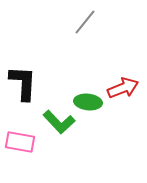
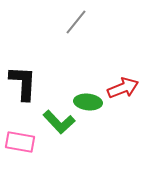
gray line: moved 9 px left
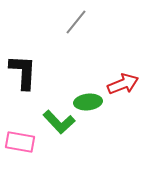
black L-shape: moved 11 px up
red arrow: moved 4 px up
green ellipse: rotated 12 degrees counterclockwise
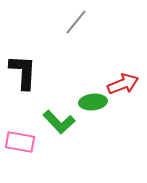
green ellipse: moved 5 px right
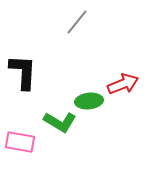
gray line: moved 1 px right
green ellipse: moved 4 px left, 1 px up
green L-shape: moved 1 px right; rotated 16 degrees counterclockwise
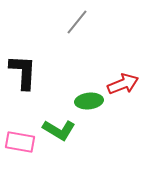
green L-shape: moved 1 px left, 8 px down
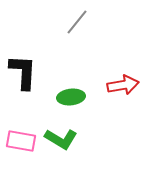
red arrow: moved 1 px down; rotated 12 degrees clockwise
green ellipse: moved 18 px left, 4 px up
green L-shape: moved 2 px right, 9 px down
pink rectangle: moved 1 px right, 1 px up
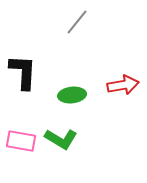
green ellipse: moved 1 px right, 2 px up
